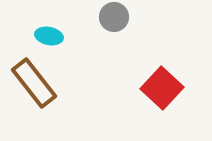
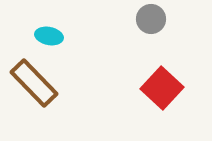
gray circle: moved 37 px right, 2 px down
brown rectangle: rotated 6 degrees counterclockwise
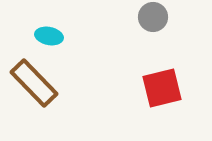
gray circle: moved 2 px right, 2 px up
red square: rotated 33 degrees clockwise
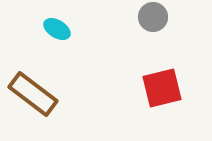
cyan ellipse: moved 8 px right, 7 px up; rotated 20 degrees clockwise
brown rectangle: moved 1 px left, 11 px down; rotated 9 degrees counterclockwise
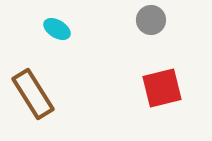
gray circle: moved 2 px left, 3 px down
brown rectangle: rotated 21 degrees clockwise
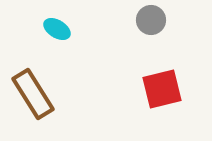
red square: moved 1 px down
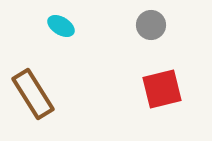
gray circle: moved 5 px down
cyan ellipse: moved 4 px right, 3 px up
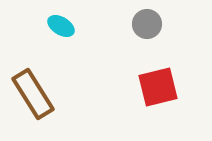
gray circle: moved 4 px left, 1 px up
red square: moved 4 px left, 2 px up
